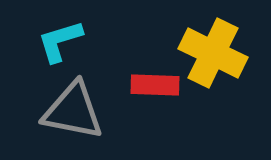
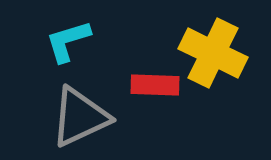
cyan L-shape: moved 8 px right
gray triangle: moved 7 px right, 6 px down; rotated 36 degrees counterclockwise
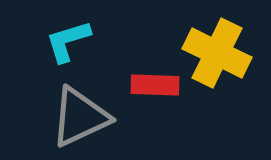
yellow cross: moved 4 px right
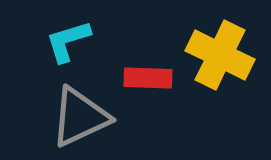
yellow cross: moved 3 px right, 2 px down
red rectangle: moved 7 px left, 7 px up
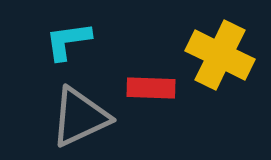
cyan L-shape: rotated 9 degrees clockwise
red rectangle: moved 3 px right, 10 px down
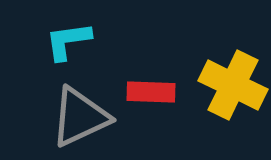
yellow cross: moved 13 px right, 30 px down
red rectangle: moved 4 px down
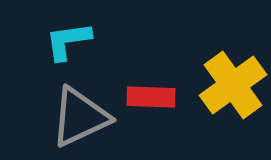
yellow cross: rotated 28 degrees clockwise
red rectangle: moved 5 px down
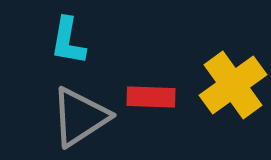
cyan L-shape: rotated 72 degrees counterclockwise
gray triangle: rotated 8 degrees counterclockwise
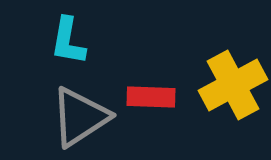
yellow cross: rotated 8 degrees clockwise
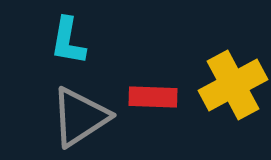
red rectangle: moved 2 px right
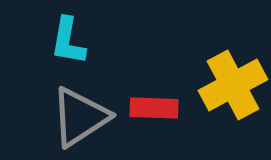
red rectangle: moved 1 px right, 11 px down
